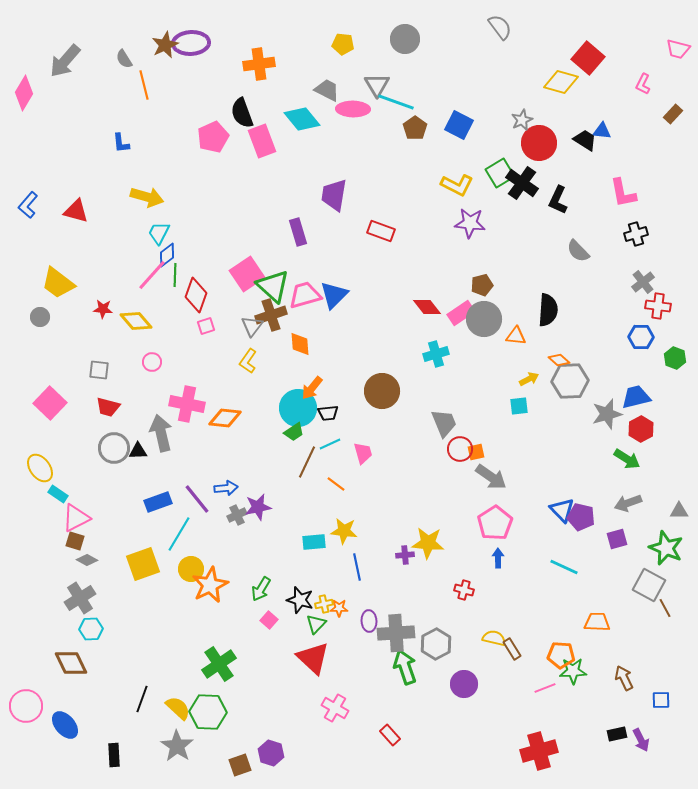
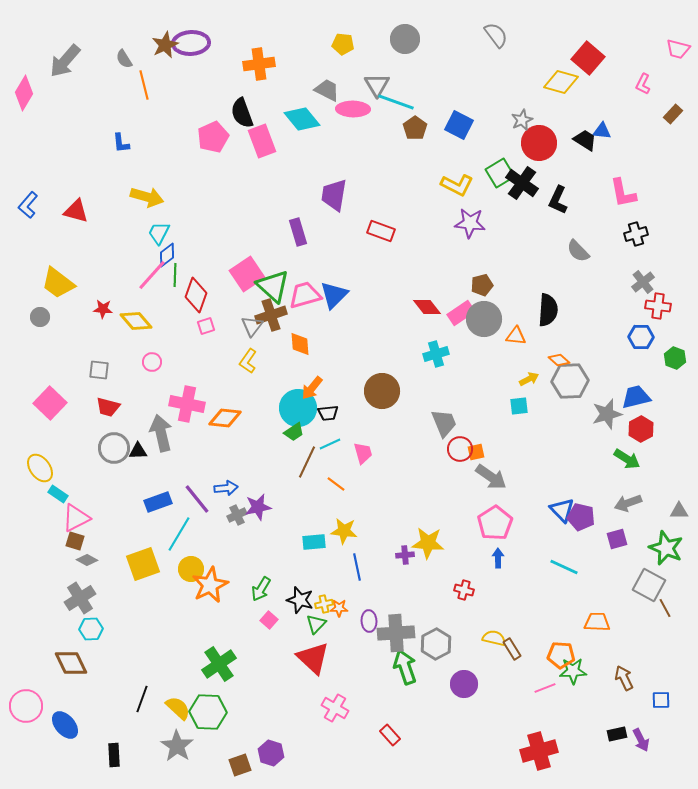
gray semicircle at (500, 27): moved 4 px left, 8 px down
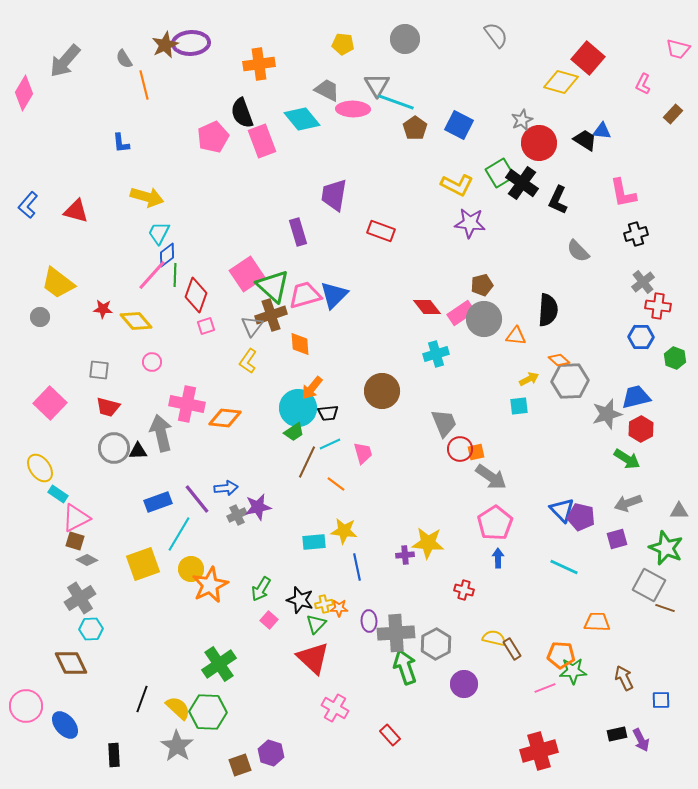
brown line at (665, 608): rotated 42 degrees counterclockwise
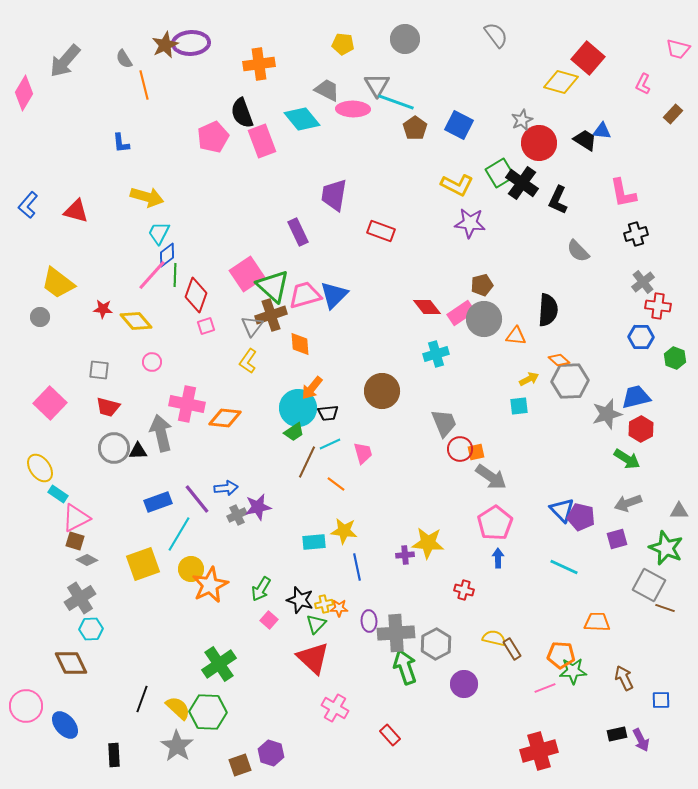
purple rectangle at (298, 232): rotated 8 degrees counterclockwise
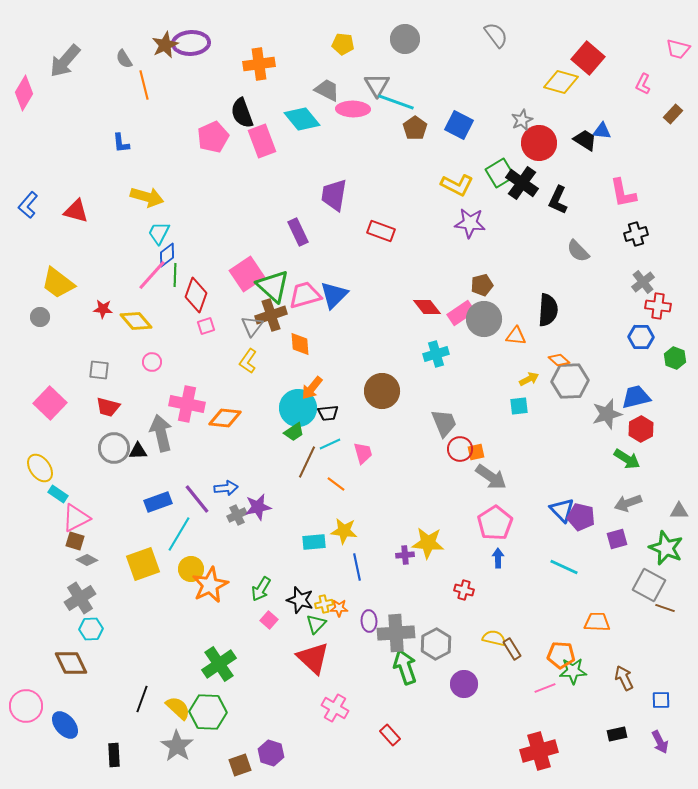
purple arrow at (641, 740): moved 19 px right, 2 px down
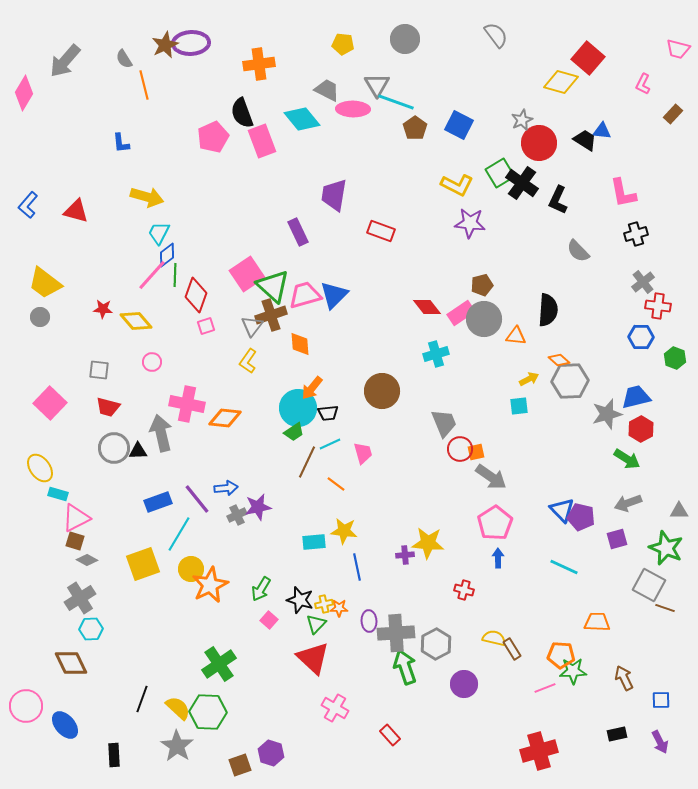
yellow trapezoid at (58, 283): moved 13 px left
cyan rectangle at (58, 494): rotated 18 degrees counterclockwise
